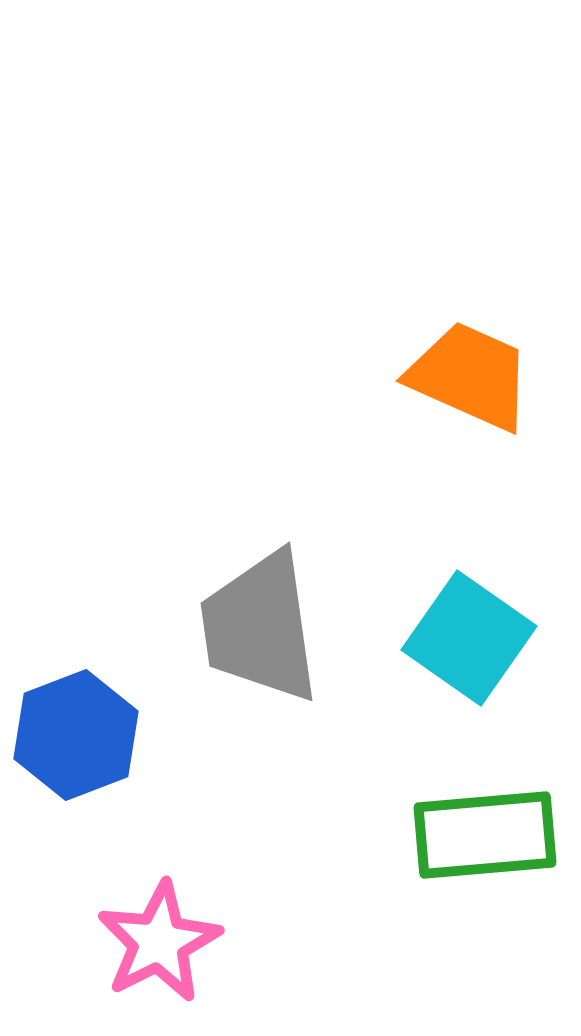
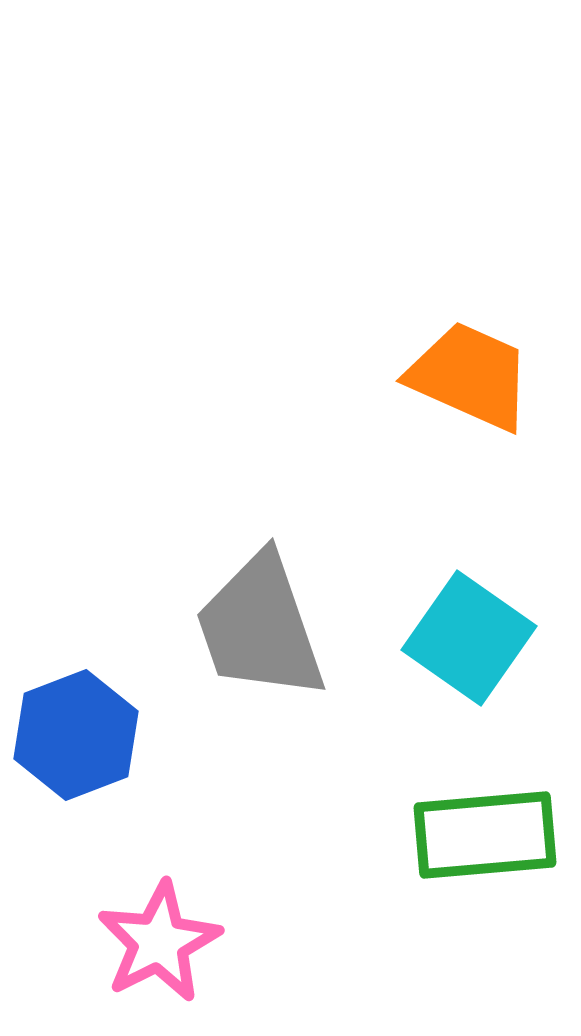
gray trapezoid: rotated 11 degrees counterclockwise
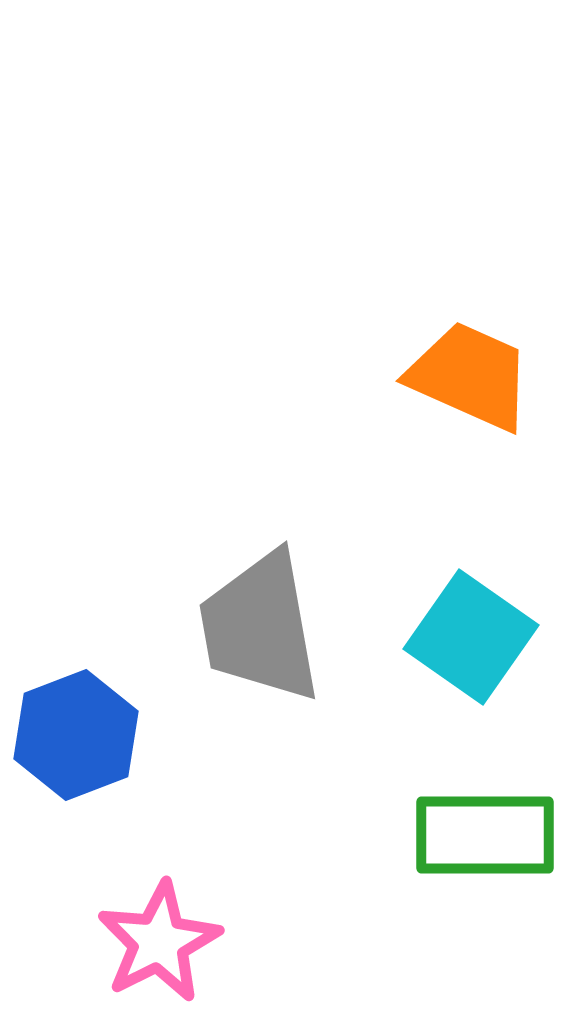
gray trapezoid: rotated 9 degrees clockwise
cyan square: moved 2 px right, 1 px up
green rectangle: rotated 5 degrees clockwise
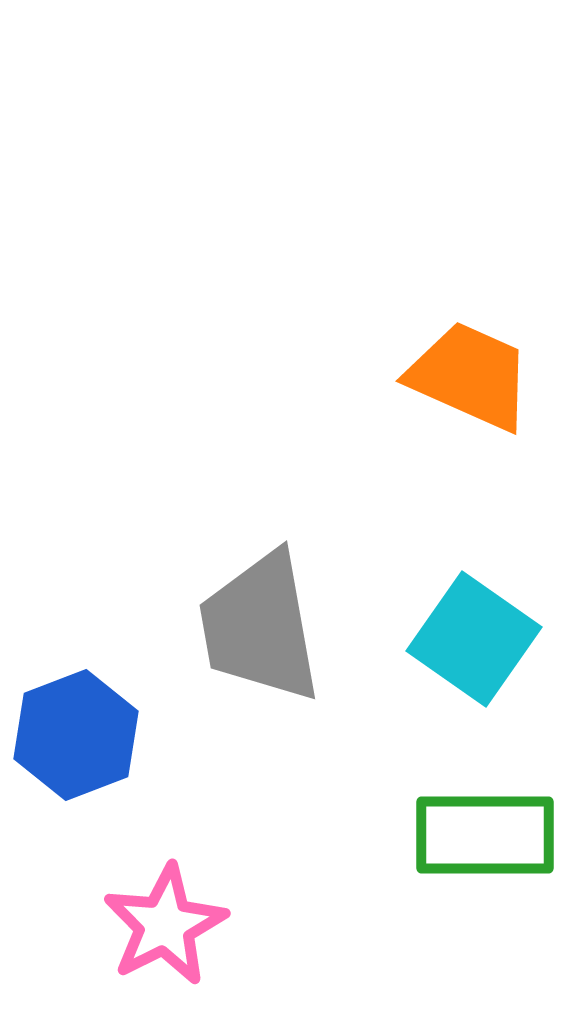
cyan square: moved 3 px right, 2 px down
pink star: moved 6 px right, 17 px up
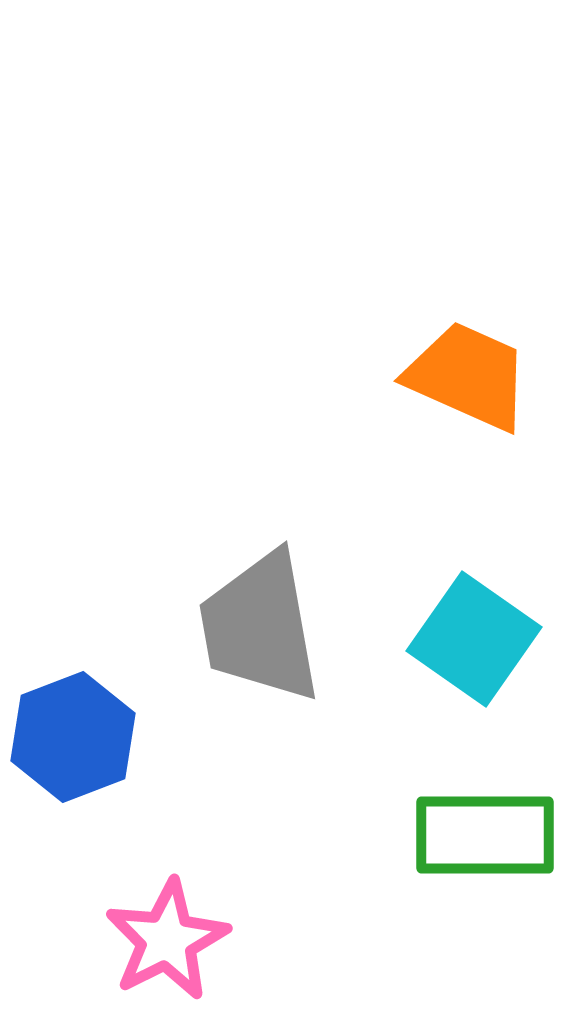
orange trapezoid: moved 2 px left
blue hexagon: moved 3 px left, 2 px down
pink star: moved 2 px right, 15 px down
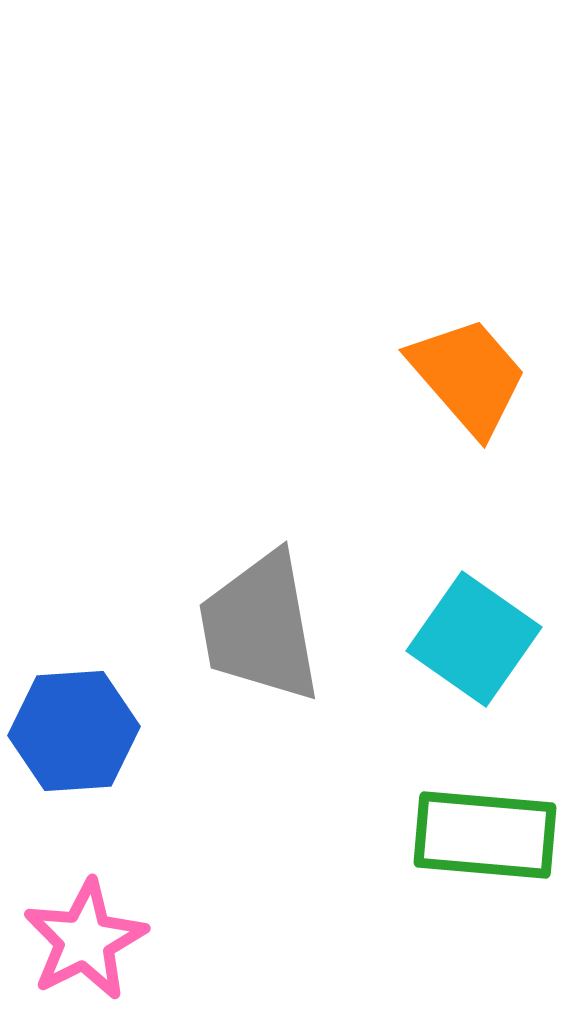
orange trapezoid: rotated 25 degrees clockwise
blue hexagon: moved 1 px right, 6 px up; rotated 17 degrees clockwise
green rectangle: rotated 5 degrees clockwise
pink star: moved 82 px left
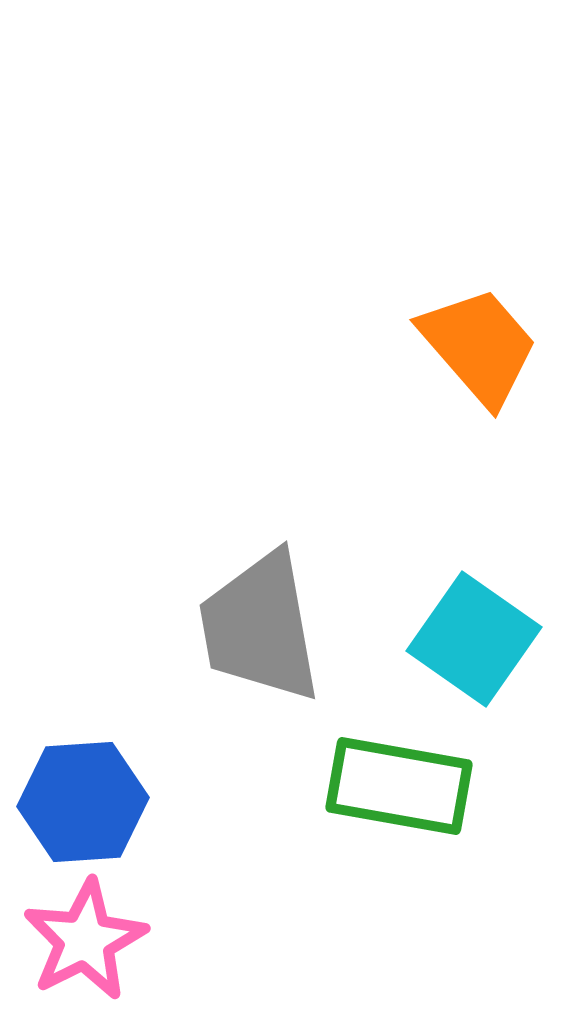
orange trapezoid: moved 11 px right, 30 px up
blue hexagon: moved 9 px right, 71 px down
green rectangle: moved 86 px left, 49 px up; rotated 5 degrees clockwise
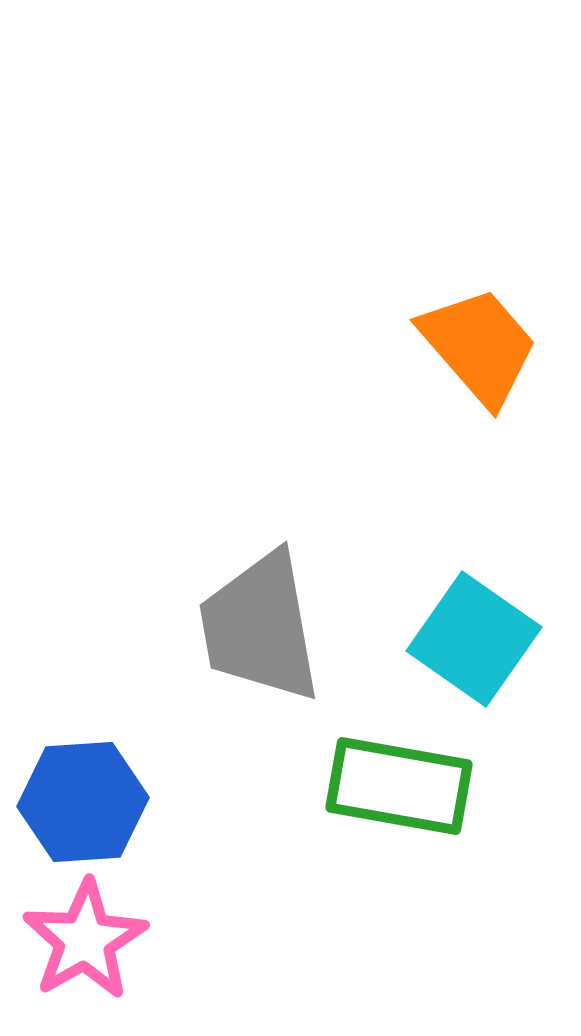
pink star: rotated 3 degrees counterclockwise
